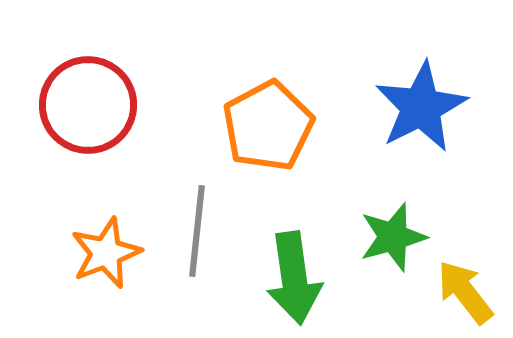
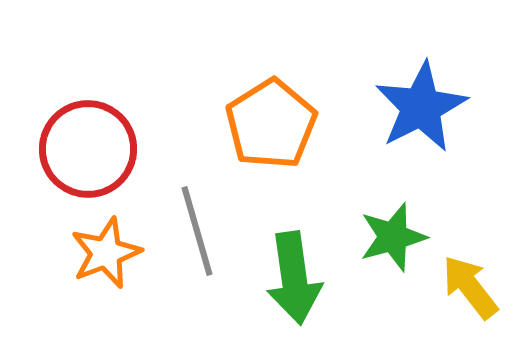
red circle: moved 44 px down
orange pentagon: moved 3 px right, 2 px up; rotated 4 degrees counterclockwise
gray line: rotated 22 degrees counterclockwise
yellow arrow: moved 5 px right, 5 px up
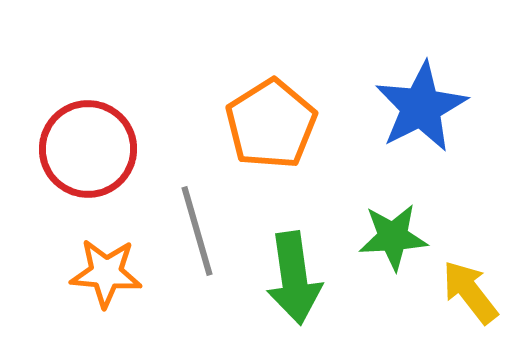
green star: rotated 12 degrees clockwise
orange star: moved 20 px down; rotated 26 degrees clockwise
yellow arrow: moved 5 px down
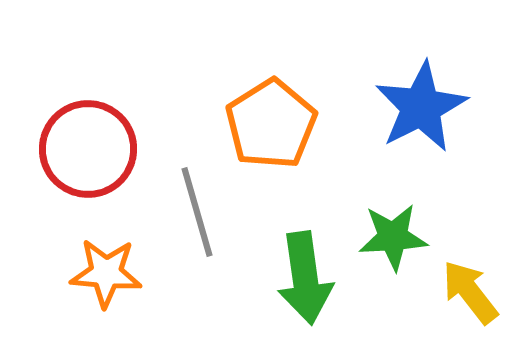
gray line: moved 19 px up
green arrow: moved 11 px right
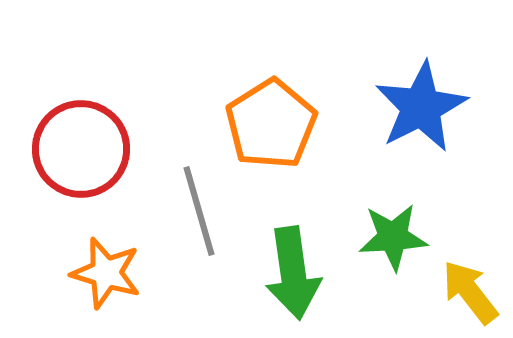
red circle: moved 7 px left
gray line: moved 2 px right, 1 px up
orange star: rotated 12 degrees clockwise
green arrow: moved 12 px left, 5 px up
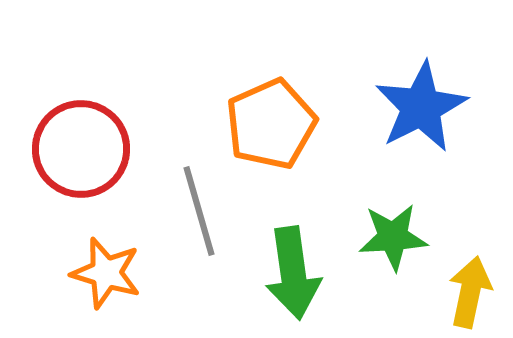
orange pentagon: rotated 8 degrees clockwise
yellow arrow: rotated 50 degrees clockwise
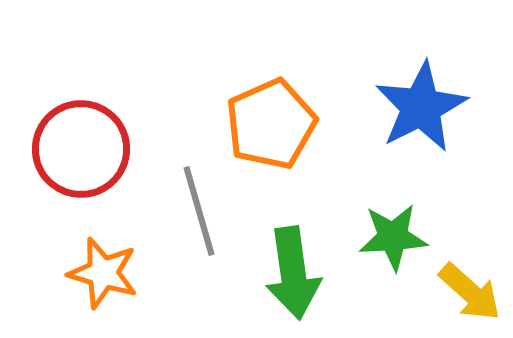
orange star: moved 3 px left
yellow arrow: rotated 120 degrees clockwise
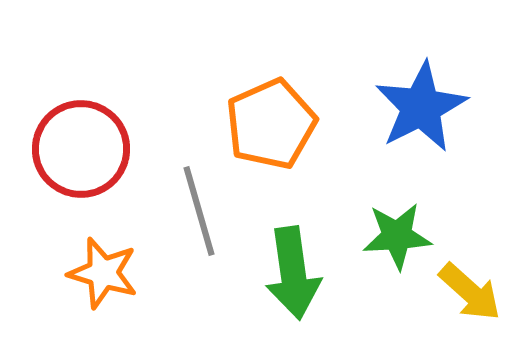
green star: moved 4 px right, 1 px up
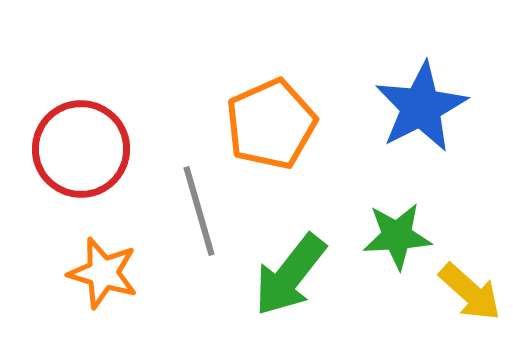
green arrow: moved 3 px left, 2 px down; rotated 46 degrees clockwise
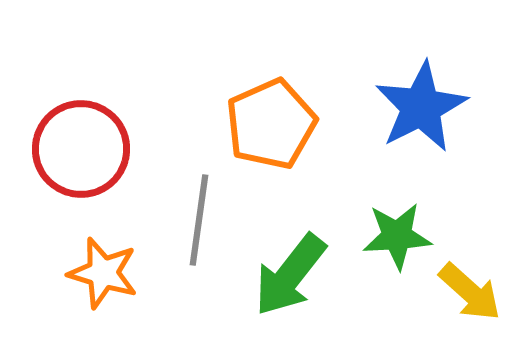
gray line: moved 9 px down; rotated 24 degrees clockwise
